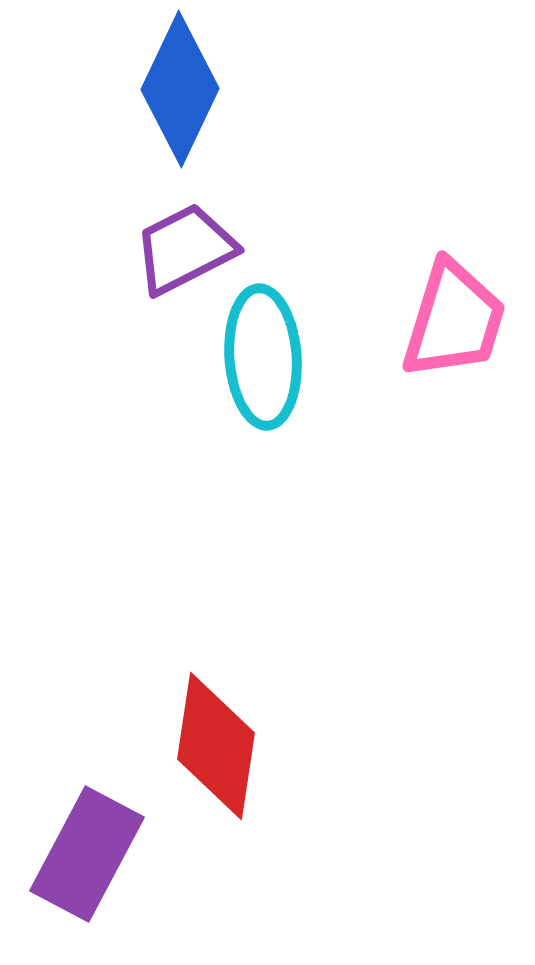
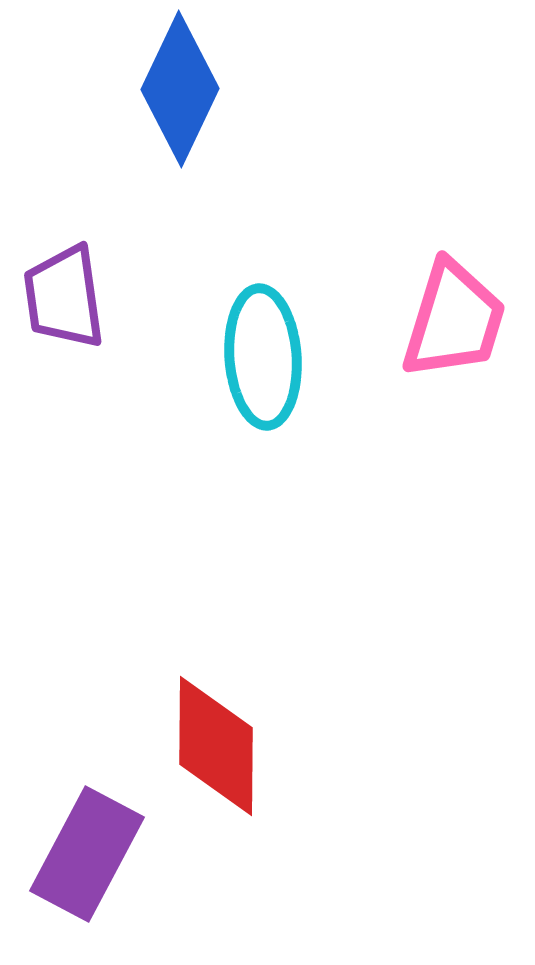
purple trapezoid: moved 121 px left, 48 px down; rotated 71 degrees counterclockwise
red diamond: rotated 8 degrees counterclockwise
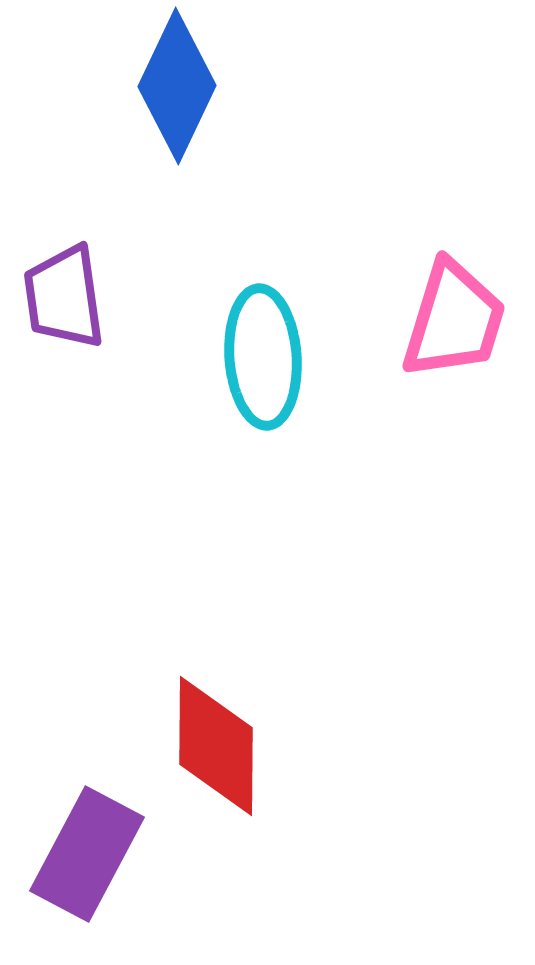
blue diamond: moved 3 px left, 3 px up
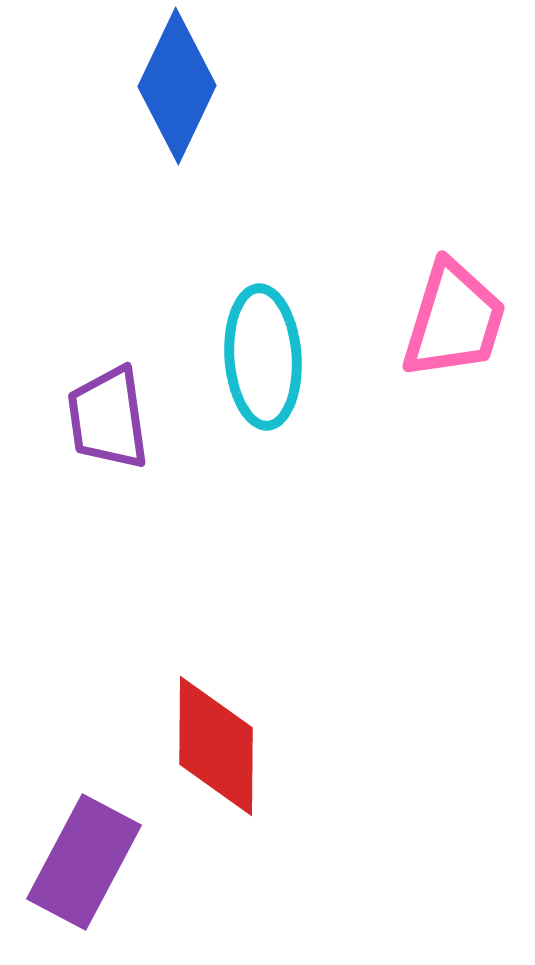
purple trapezoid: moved 44 px right, 121 px down
purple rectangle: moved 3 px left, 8 px down
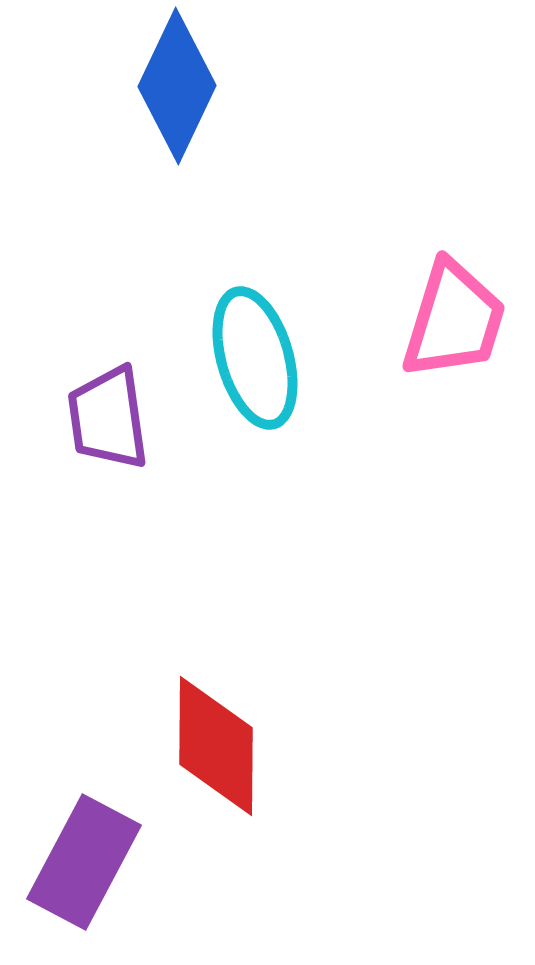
cyan ellipse: moved 8 px left, 1 px down; rotated 12 degrees counterclockwise
